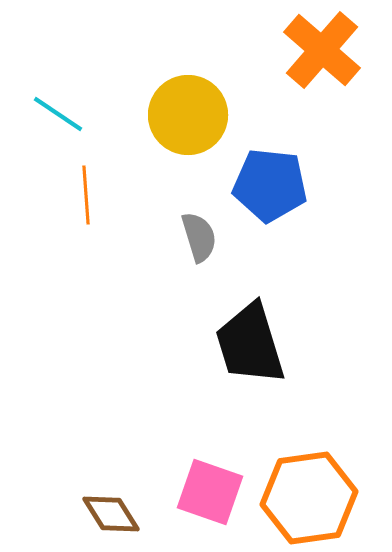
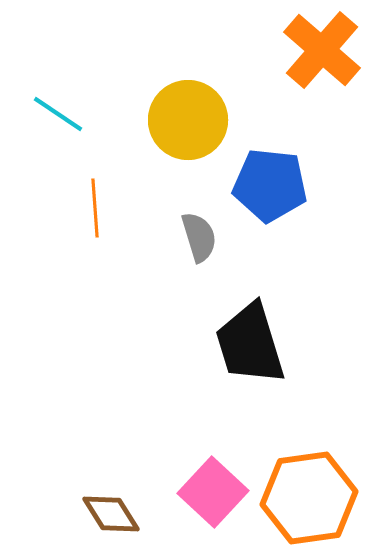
yellow circle: moved 5 px down
orange line: moved 9 px right, 13 px down
pink square: moved 3 px right; rotated 24 degrees clockwise
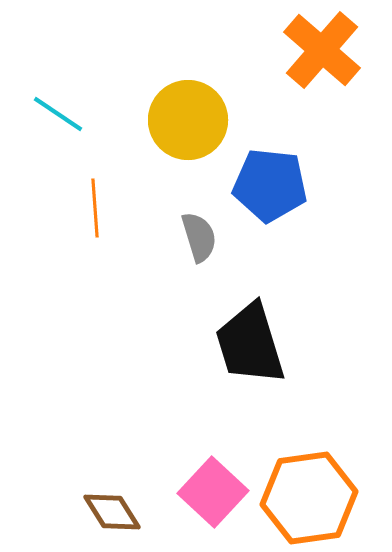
brown diamond: moved 1 px right, 2 px up
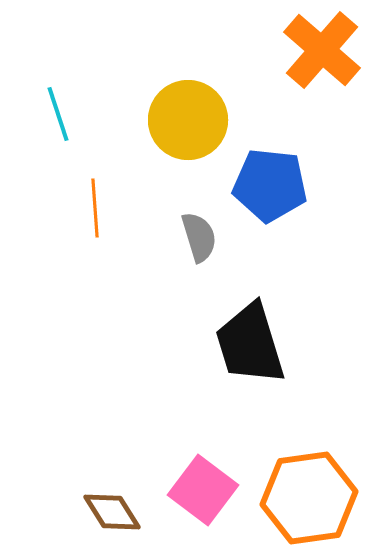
cyan line: rotated 38 degrees clockwise
pink square: moved 10 px left, 2 px up; rotated 6 degrees counterclockwise
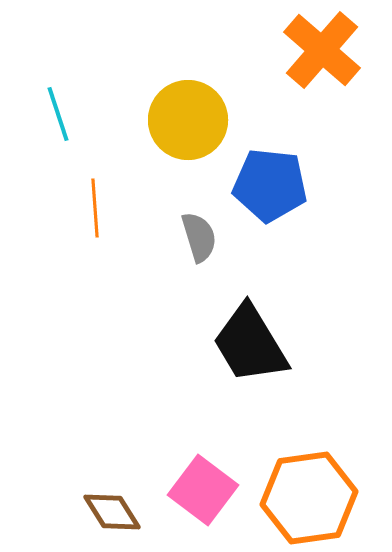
black trapezoid: rotated 14 degrees counterclockwise
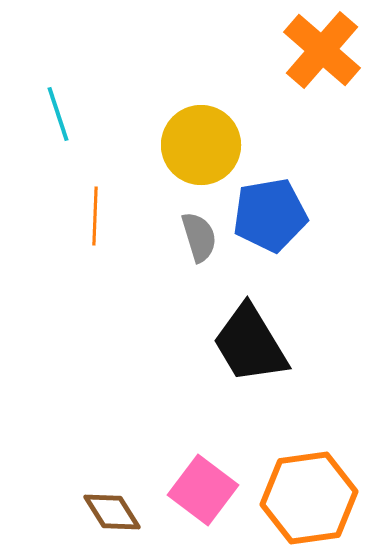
yellow circle: moved 13 px right, 25 px down
blue pentagon: moved 30 px down; rotated 16 degrees counterclockwise
orange line: moved 8 px down; rotated 6 degrees clockwise
